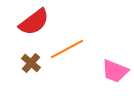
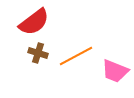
orange line: moved 9 px right, 7 px down
brown cross: moved 7 px right, 10 px up; rotated 24 degrees counterclockwise
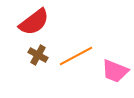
brown cross: moved 2 px down; rotated 12 degrees clockwise
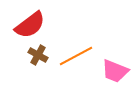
red semicircle: moved 4 px left, 3 px down
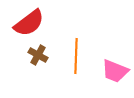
red semicircle: moved 1 px left, 2 px up
orange line: rotated 60 degrees counterclockwise
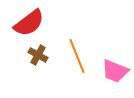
orange line: moved 1 px right; rotated 24 degrees counterclockwise
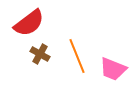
brown cross: moved 2 px right, 1 px up
pink trapezoid: moved 2 px left, 2 px up
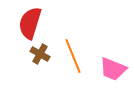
red semicircle: moved 1 px right; rotated 144 degrees clockwise
orange line: moved 4 px left
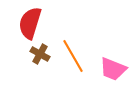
orange line: rotated 8 degrees counterclockwise
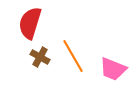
brown cross: moved 3 px down
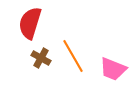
brown cross: moved 1 px right, 1 px down
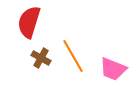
red semicircle: moved 1 px left, 1 px up
